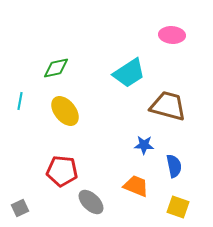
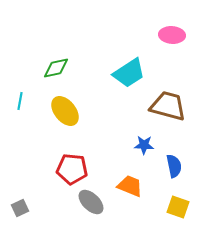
red pentagon: moved 10 px right, 2 px up
orange trapezoid: moved 6 px left
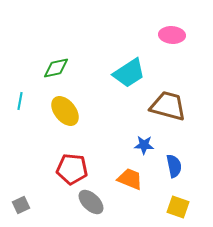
orange trapezoid: moved 7 px up
gray square: moved 1 px right, 3 px up
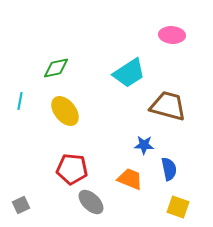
blue semicircle: moved 5 px left, 3 px down
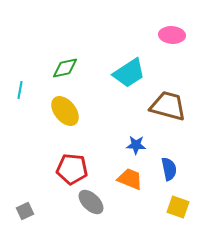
green diamond: moved 9 px right
cyan line: moved 11 px up
blue star: moved 8 px left
gray square: moved 4 px right, 6 px down
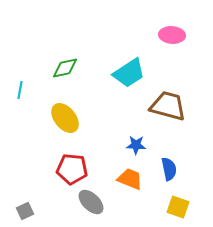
yellow ellipse: moved 7 px down
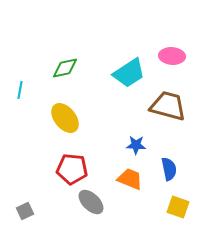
pink ellipse: moved 21 px down
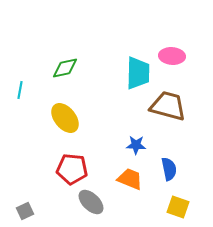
cyan trapezoid: moved 9 px right; rotated 56 degrees counterclockwise
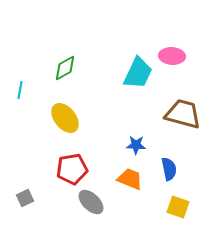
green diamond: rotated 16 degrees counterclockwise
cyan trapezoid: rotated 24 degrees clockwise
brown trapezoid: moved 15 px right, 8 px down
red pentagon: rotated 16 degrees counterclockwise
gray square: moved 13 px up
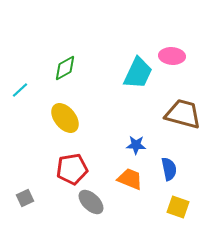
cyan line: rotated 36 degrees clockwise
